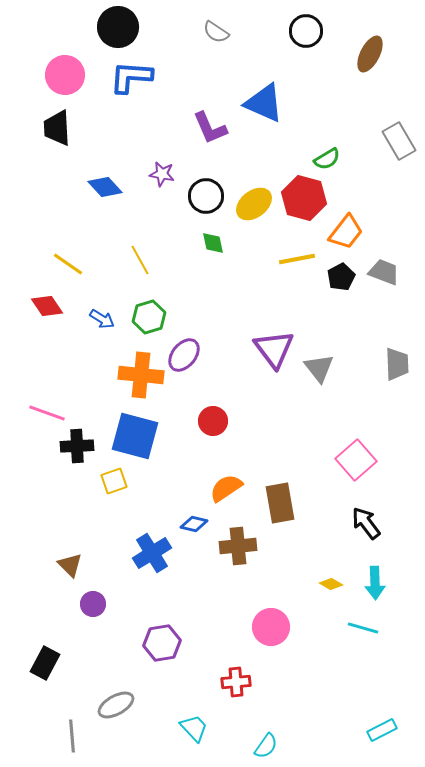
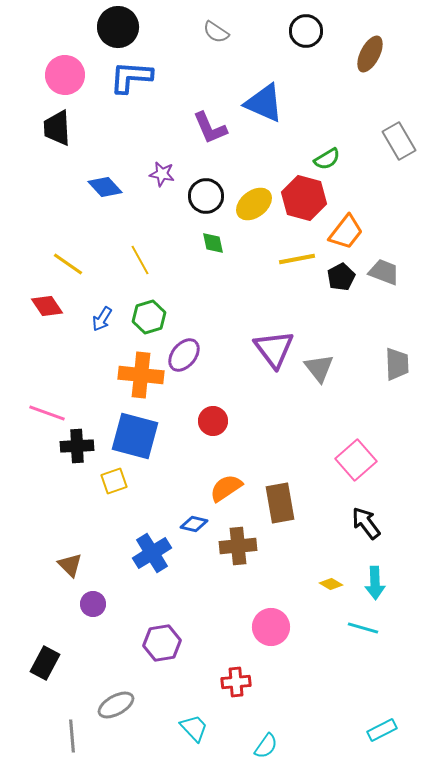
blue arrow at (102, 319): rotated 90 degrees clockwise
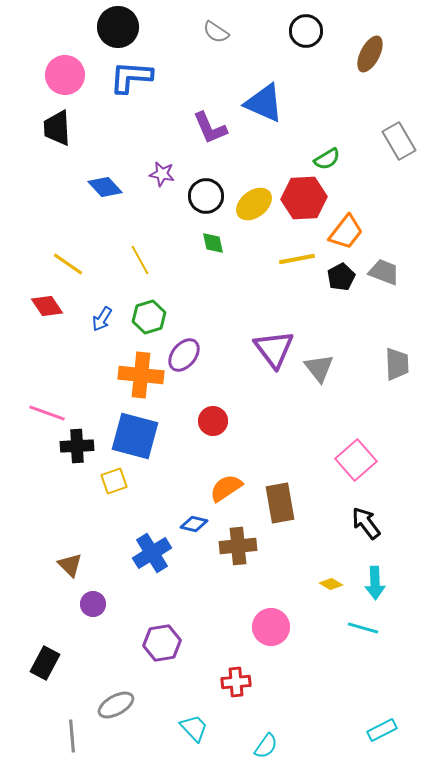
red hexagon at (304, 198): rotated 18 degrees counterclockwise
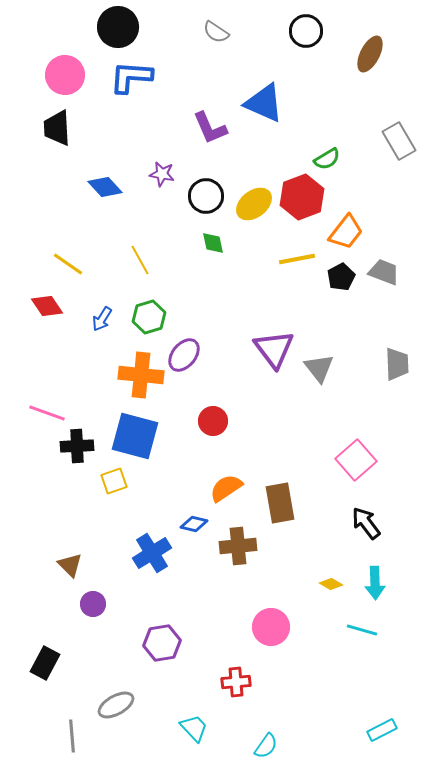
red hexagon at (304, 198): moved 2 px left, 1 px up; rotated 18 degrees counterclockwise
cyan line at (363, 628): moved 1 px left, 2 px down
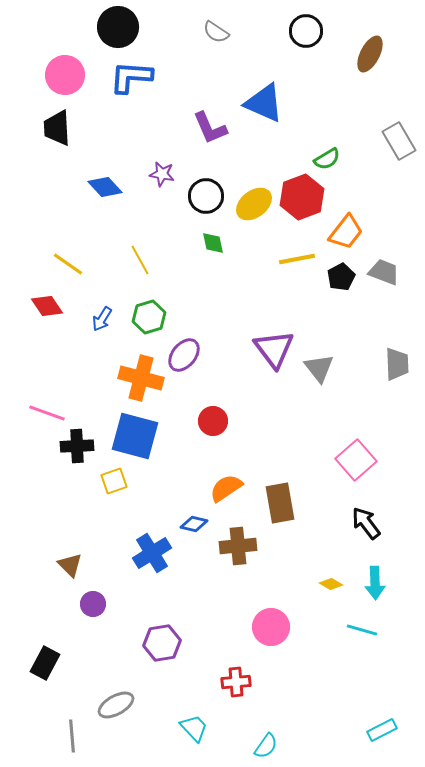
orange cross at (141, 375): moved 3 px down; rotated 9 degrees clockwise
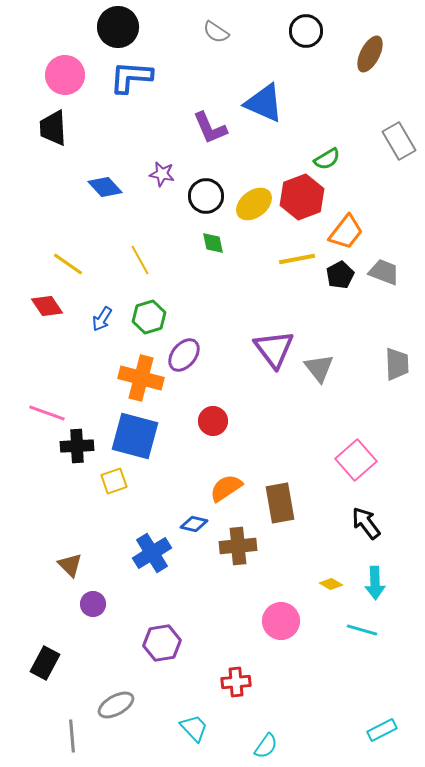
black trapezoid at (57, 128): moved 4 px left
black pentagon at (341, 277): moved 1 px left, 2 px up
pink circle at (271, 627): moved 10 px right, 6 px up
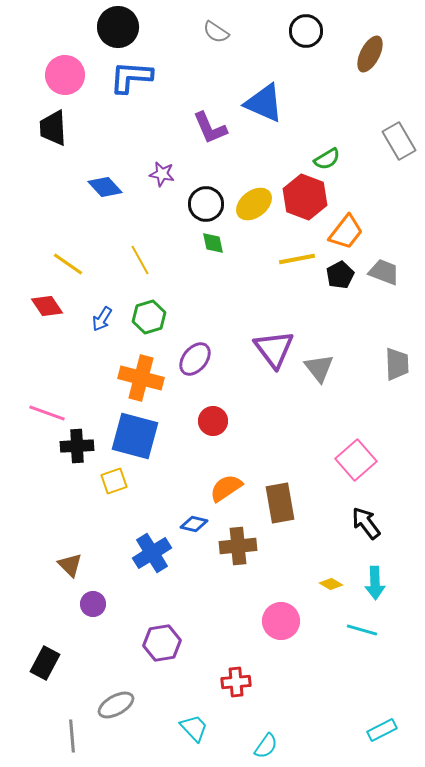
black circle at (206, 196): moved 8 px down
red hexagon at (302, 197): moved 3 px right; rotated 18 degrees counterclockwise
purple ellipse at (184, 355): moved 11 px right, 4 px down
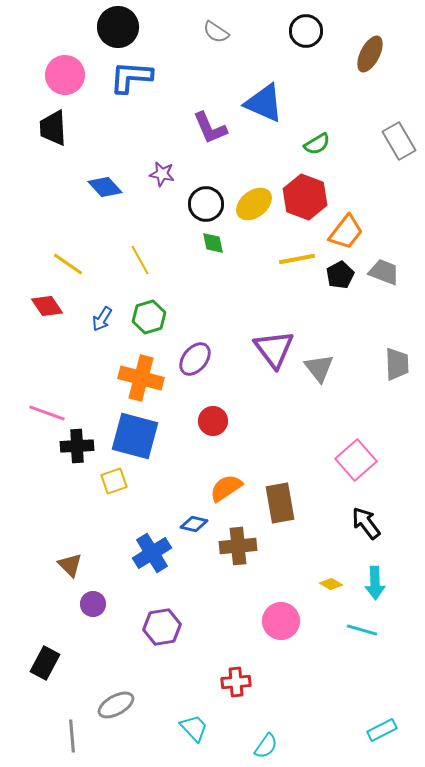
green semicircle at (327, 159): moved 10 px left, 15 px up
purple hexagon at (162, 643): moved 16 px up
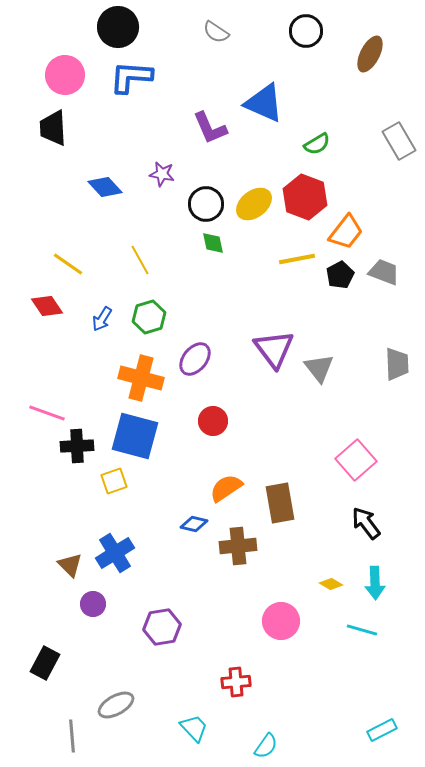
blue cross at (152, 553): moved 37 px left
